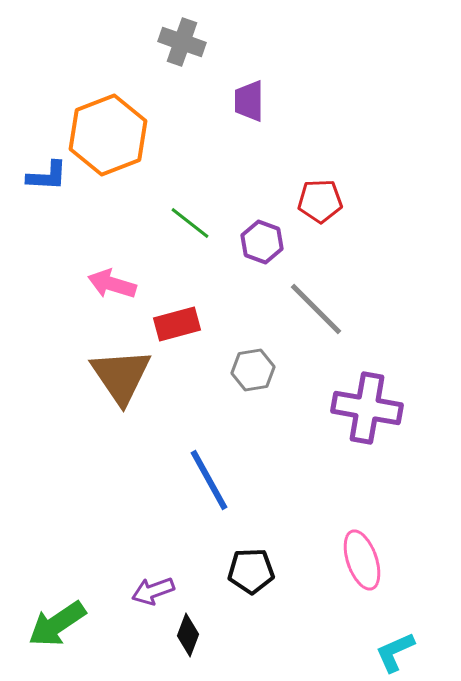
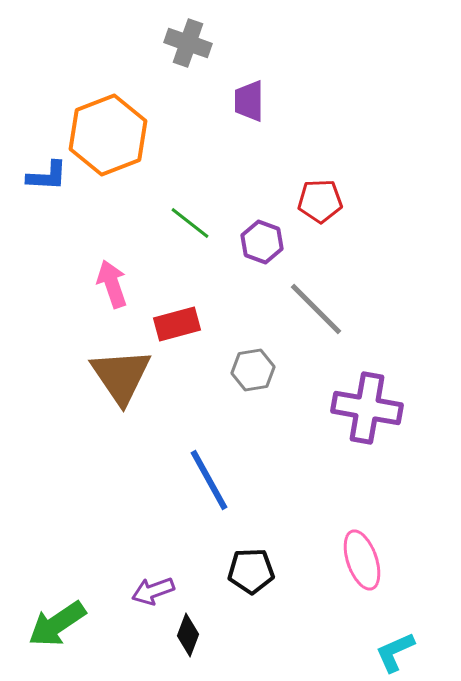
gray cross: moved 6 px right, 1 px down
pink arrow: rotated 54 degrees clockwise
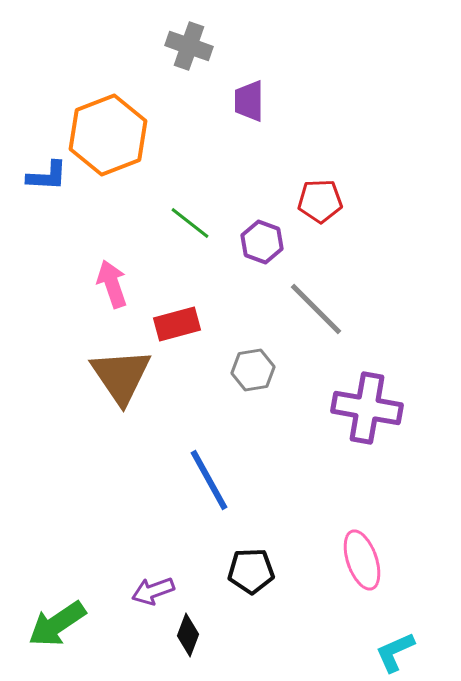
gray cross: moved 1 px right, 3 px down
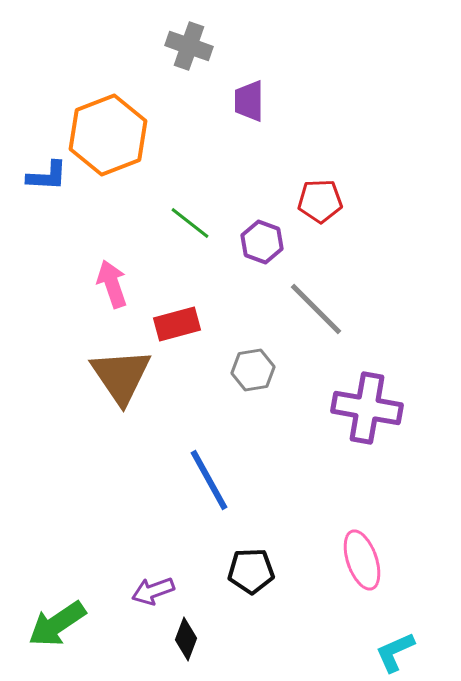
black diamond: moved 2 px left, 4 px down
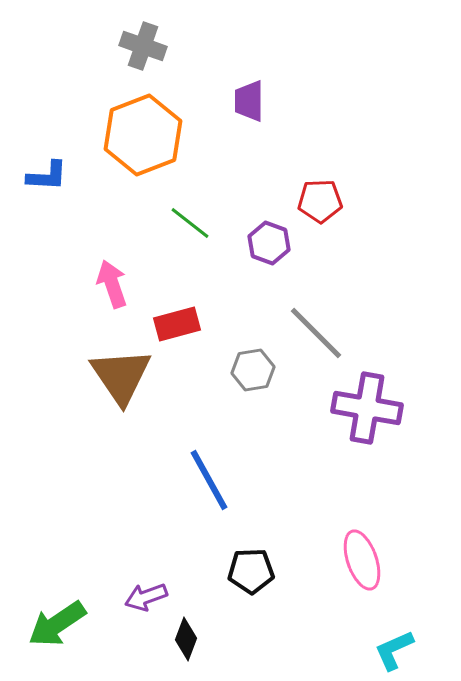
gray cross: moved 46 px left
orange hexagon: moved 35 px right
purple hexagon: moved 7 px right, 1 px down
gray line: moved 24 px down
purple arrow: moved 7 px left, 6 px down
cyan L-shape: moved 1 px left, 2 px up
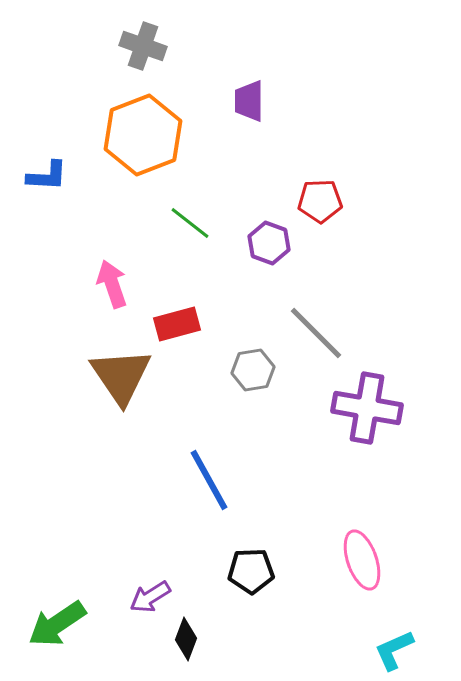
purple arrow: moved 4 px right; rotated 12 degrees counterclockwise
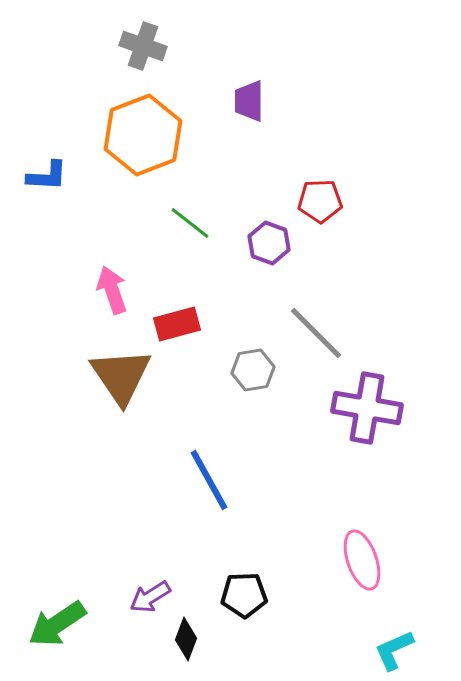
pink arrow: moved 6 px down
black pentagon: moved 7 px left, 24 px down
